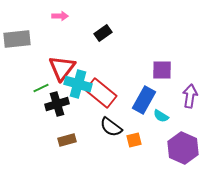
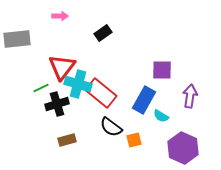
red triangle: moved 1 px up
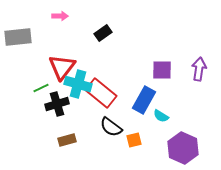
gray rectangle: moved 1 px right, 2 px up
purple arrow: moved 9 px right, 27 px up
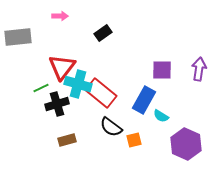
purple hexagon: moved 3 px right, 4 px up
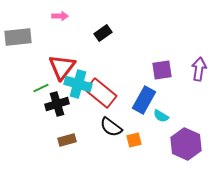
purple square: rotated 10 degrees counterclockwise
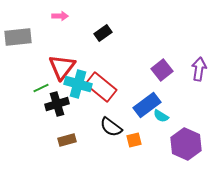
purple square: rotated 30 degrees counterclockwise
red rectangle: moved 6 px up
blue rectangle: moved 3 px right, 5 px down; rotated 24 degrees clockwise
